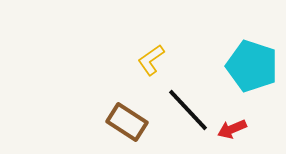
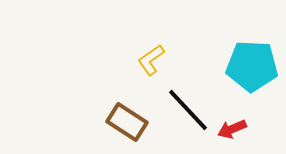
cyan pentagon: rotated 15 degrees counterclockwise
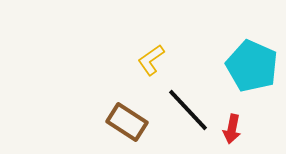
cyan pentagon: rotated 21 degrees clockwise
red arrow: rotated 56 degrees counterclockwise
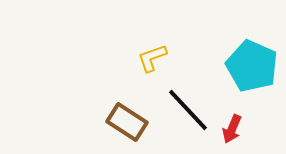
yellow L-shape: moved 1 px right, 2 px up; rotated 16 degrees clockwise
red arrow: rotated 12 degrees clockwise
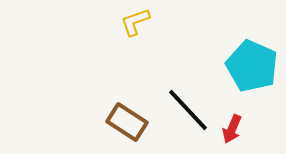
yellow L-shape: moved 17 px left, 36 px up
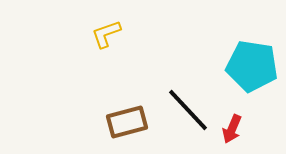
yellow L-shape: moved 29 px left, 12 px down
cyan pentagon: rotated 15 degrees counterclockwise
brown rectangle: rotated 48 degrees counterclockwise
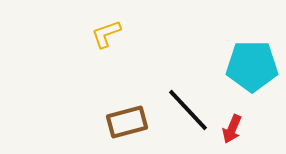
cyan pentagon: rotated 9 degrees counterclockwise
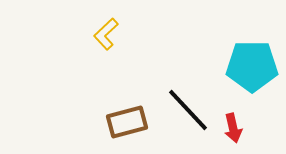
yellow L-shape: rotated 24 degrees counterclockwise
red arrow: moved 1 px right, 1 px up; rotated 36 degrees counterclockwise
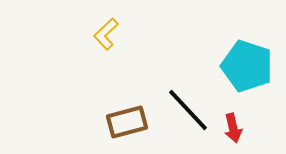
cyan pentagon: moved 5 px left; rotated 18 degrees clockwise
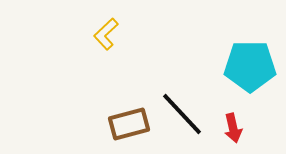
cyan pentagon: moved 3 px right; rotated 18 degrees counterclockwise
black line: moved 6 px left, 4 px down
brown rectangle: moved 2 px right, 2 px down
